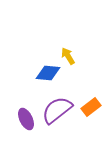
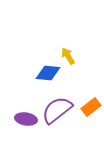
purple ellipse: rotated 55 degrees counterclockwise
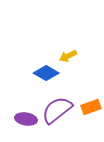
yellow arrow: rotated 84 degrees counterclockwise
blue diamond: moved 2 px left; rotated 25 degrees clockwise
orange rectangle: rotated 18 degrees clockwise
